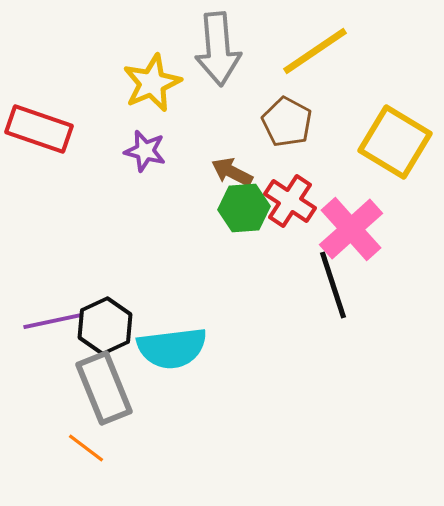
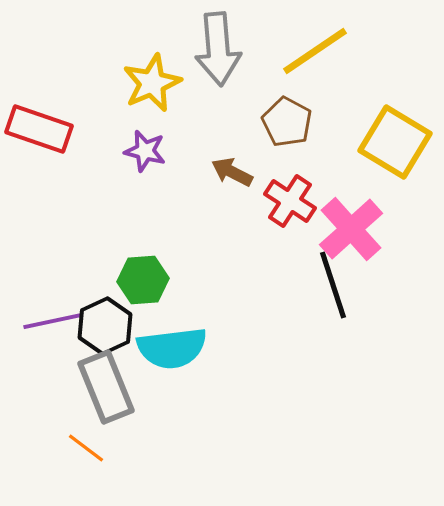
green hexagon: moved 101 px left, 72 px down
gray rectangle: moved 2 px right, 1 px up
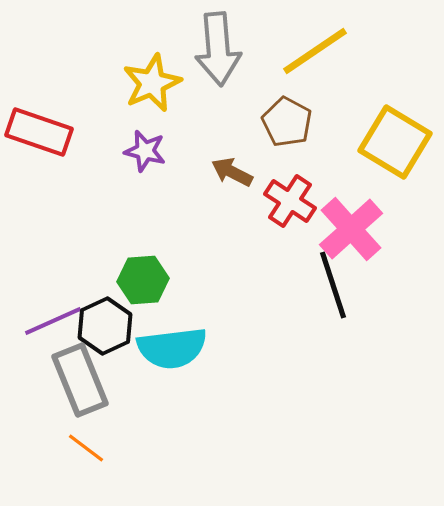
red rectangle: moved 3 px down
purple line: rotated 12 degrees counterclockwise
gray rectangle: moved 26 px left, 7 px up
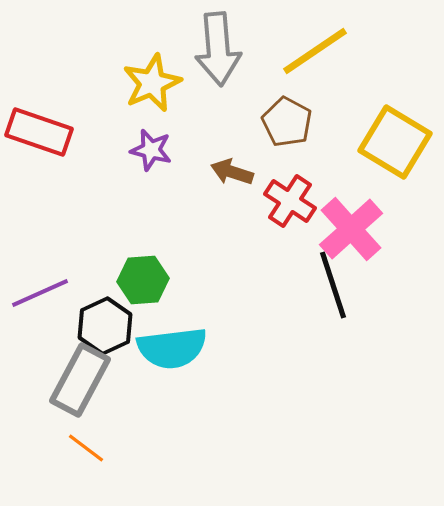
purple star: moved 6 px right, 1 px up
brown arrow: rotated 9 degrees counterclockwise
purple line: moved 13 px left, 28 px up
gray rectangle: rotated 50 degrees clockwise
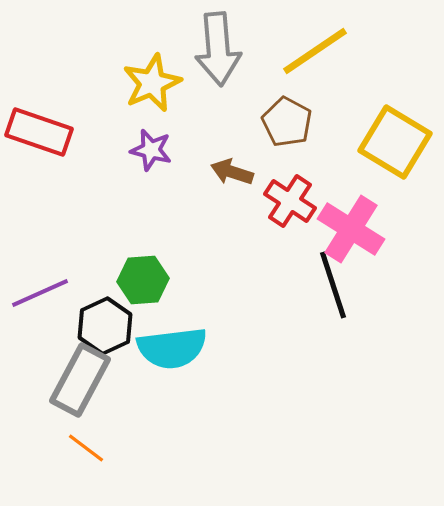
pink cross: rotated 16 degrees counterclockwise
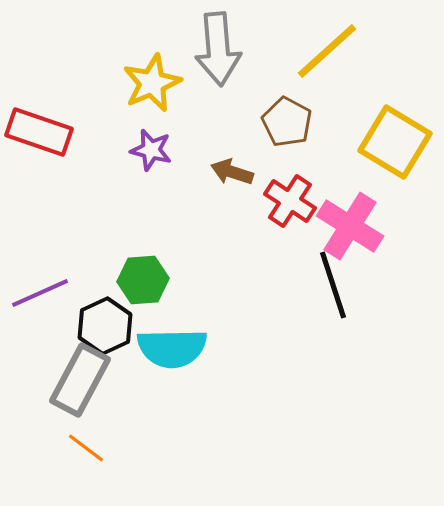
yellow line: moved 12 px right; rotated 8 degrees counterclockwise
pink cross: moved 1 px left, 3 px up
cyan semicircle: rotated 6 degrees clockwise
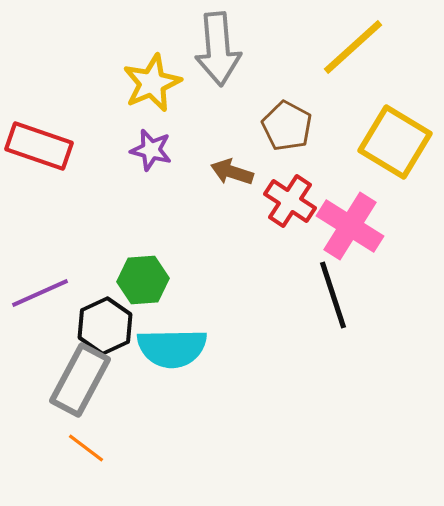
yellow line: moved 26 px right, 4 px up
brown pentagon: moved 4 px down
red rectangle: moved 14 px down
black line: moved 10 px down
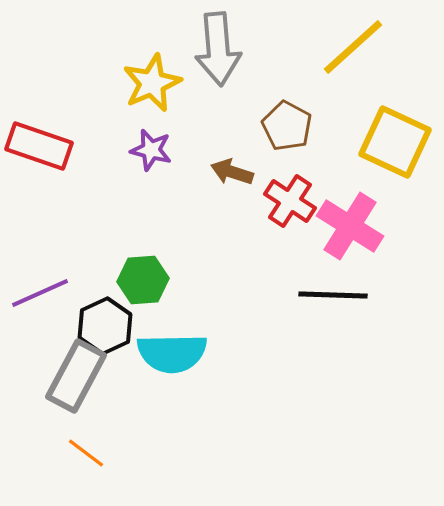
yellow square: rotated 6 degrees counterclockwise
black line: rotated 70 degrees counterclockwise
cyan semicircle: moved 5 px down
gray rectangle: moved 4 px left, 4 px up
orange line: moved 5 px down
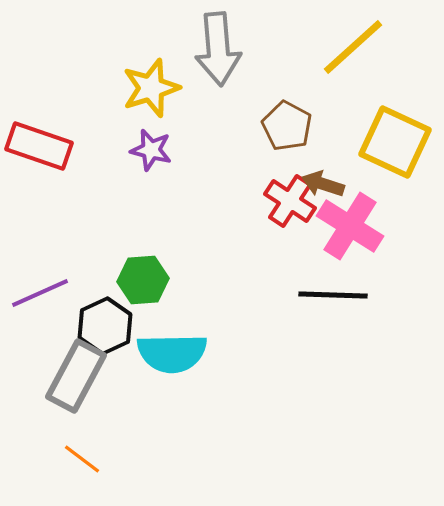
yellow star: moved 1 px left, 5 px down; rotated 6 degrees clockwise
brown arrow: moved 91 px right, 12 px down
orange line: moved 4 px left, 6 px down
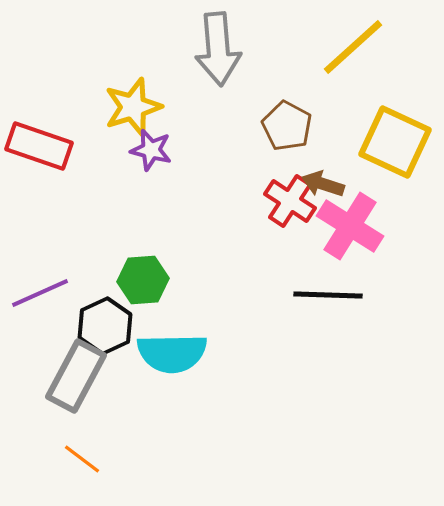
yellow star: moved 18 px left, 19 px down
black line: moved 5 px left
